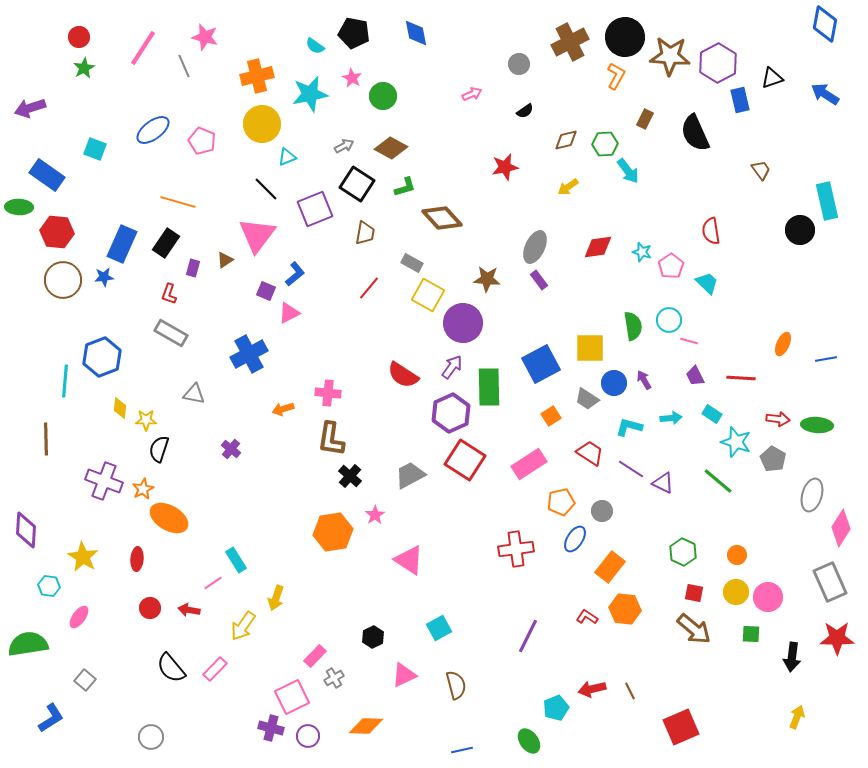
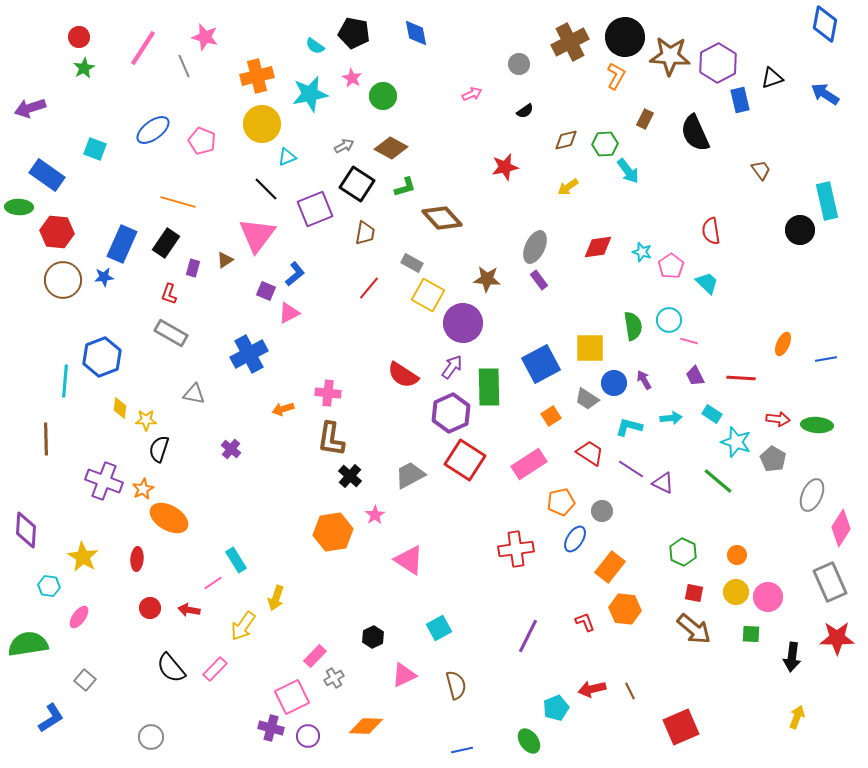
gray ellipse at (812, 495): rotated 8 degrees clockwise
red L-shape at (587, 617): moved 2 px left, 5 px down; rotated 35 degrees clockwise
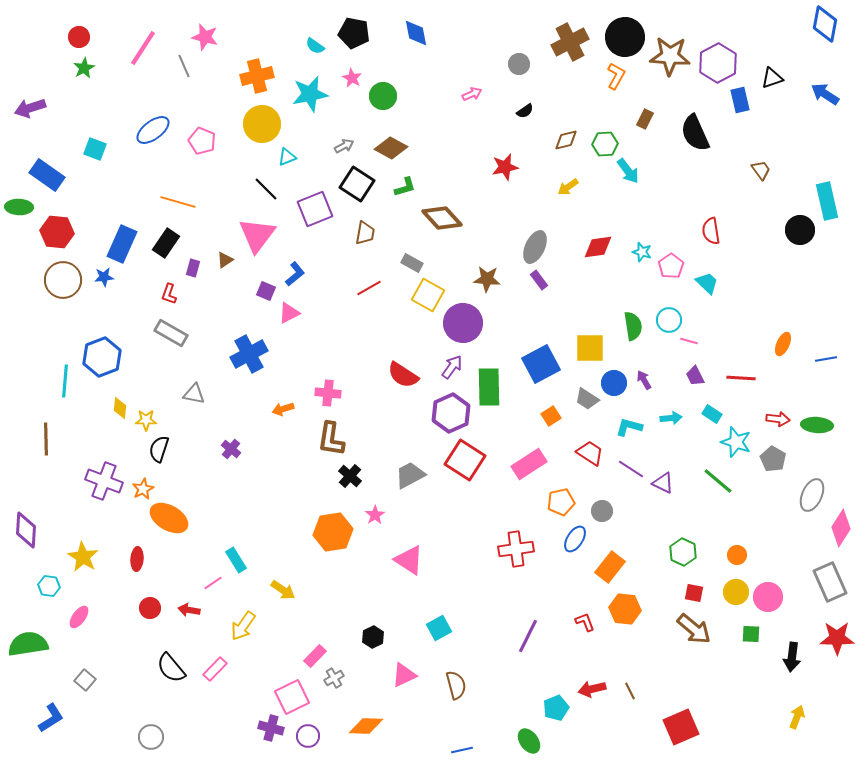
red line at (369, 288): rotated 20 degrees clockwise
yellow arrow at (276, 598): moved 7 px right, 8 px up; rotated 75 degrees counterclockwise
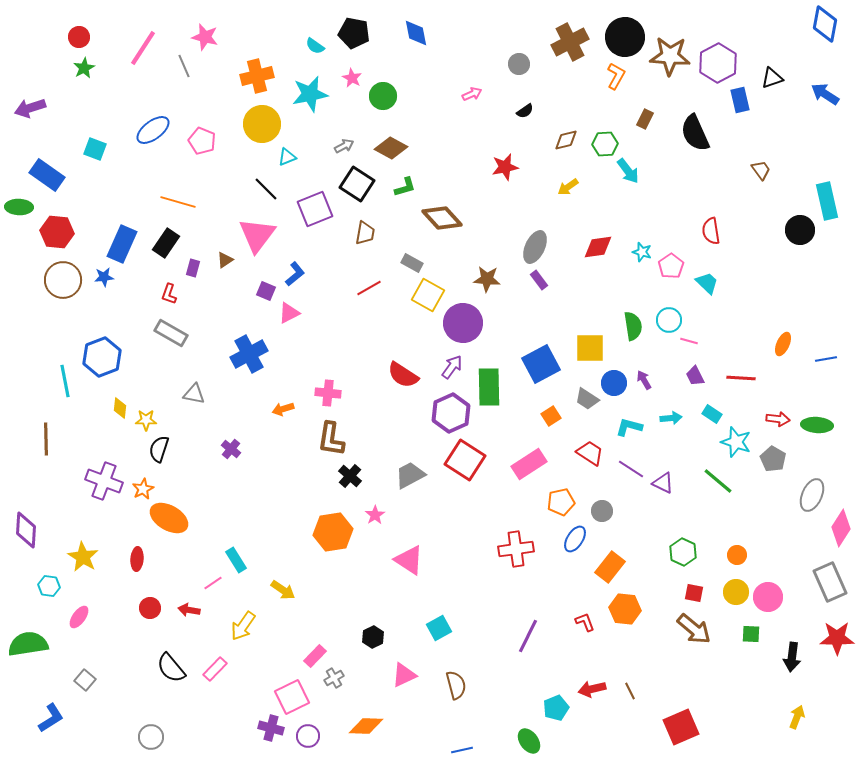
cyan line at (65, 381): rotated 16 degrees counterclockwise
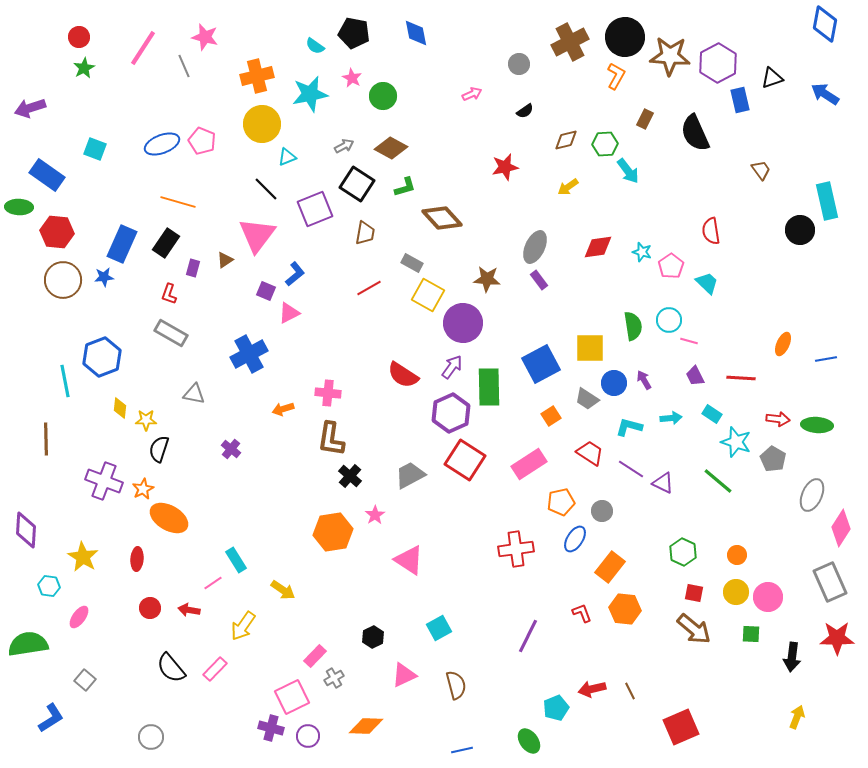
blue ellipse at (153, 130): moved 9 px right, 14 px down; rotated 16 degrees clockwise
red L-shape at (585, 622): moved 3 px left, 9 px up
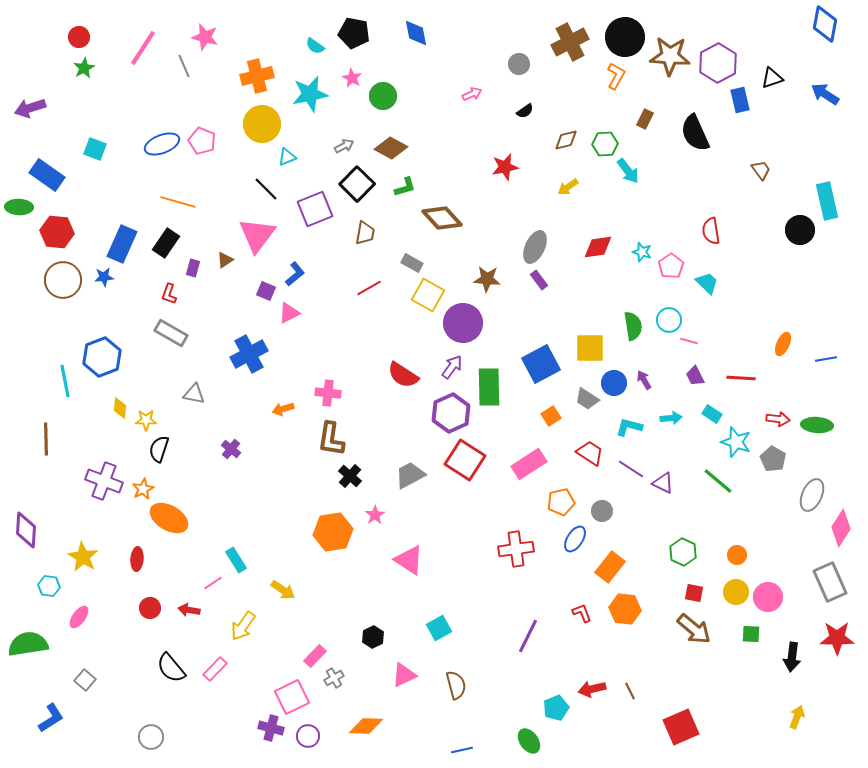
black square at (357, 184): rotated 12 degrees clockwise
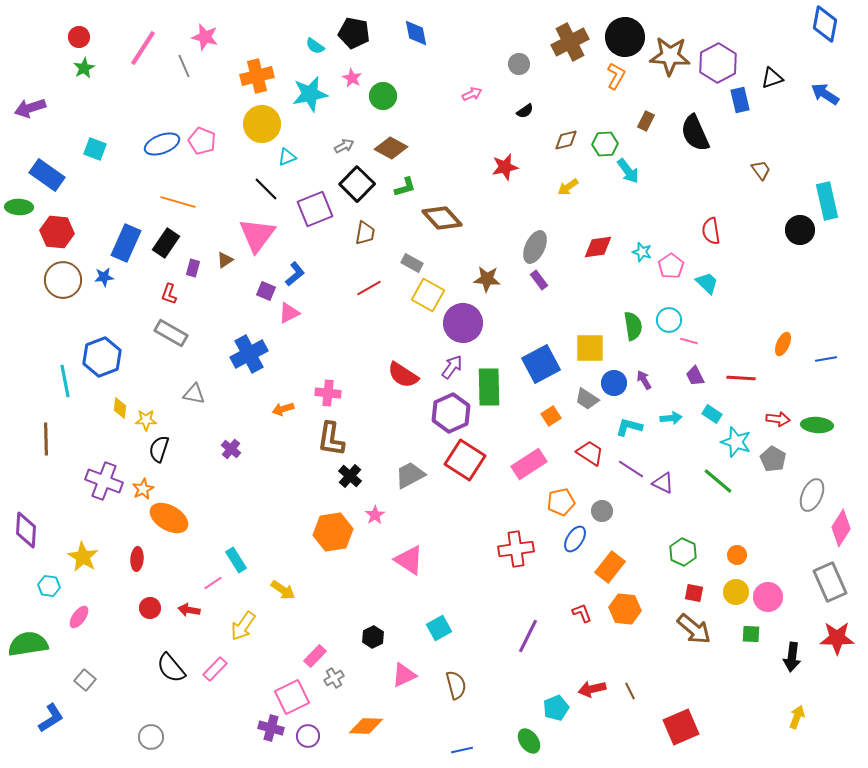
brown rectangle at (645, 119): moved 1 px right, 2 px down
blue rectangle at (122, 244): moved 4 px right, 1 px up
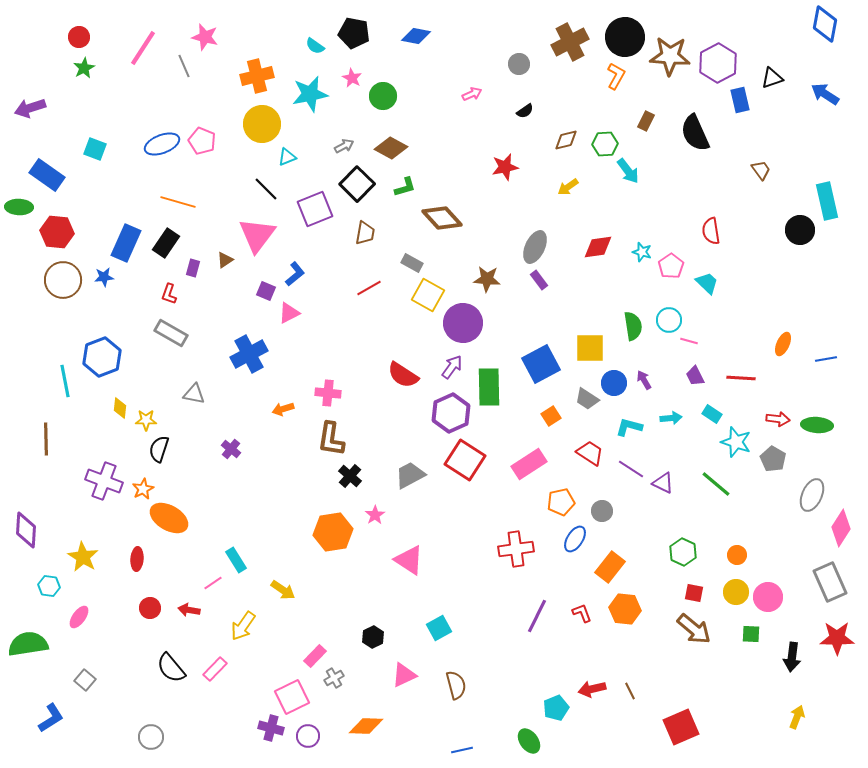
blue diamond at (416, 33): moved 3 px down; rotated 68 degrees counterclockwise
green line at (718, 481): moved 2 px left, 3 px down
purple line at (528, 636): moved 9 px right, 20 px up
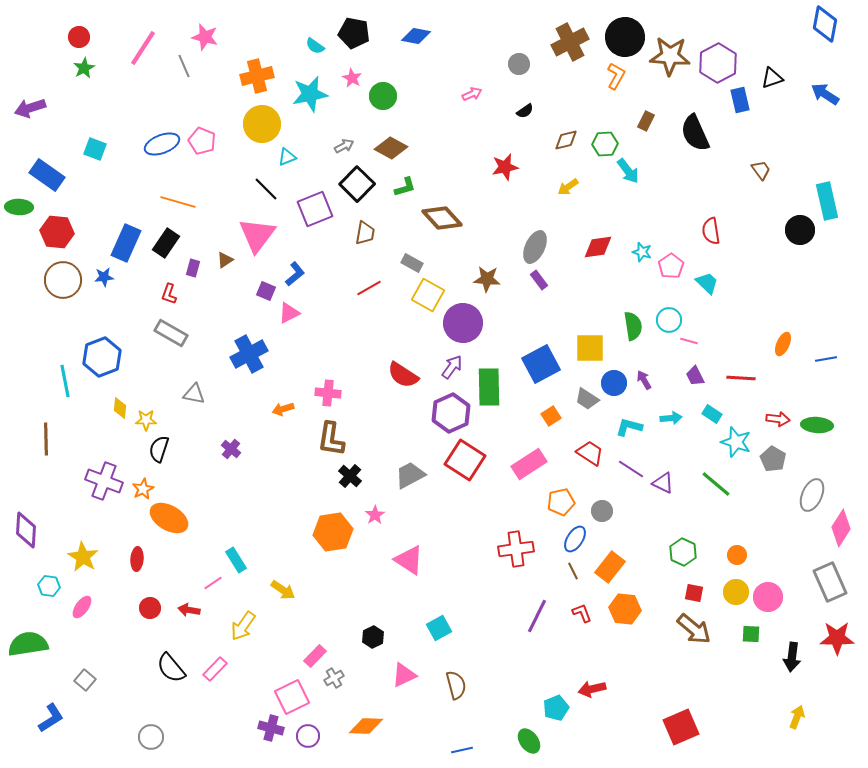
pink ellipse at (79, 617): moved 3 px right, 10 px up
brown line at (630, 691): moved 57 px left, 120 px up
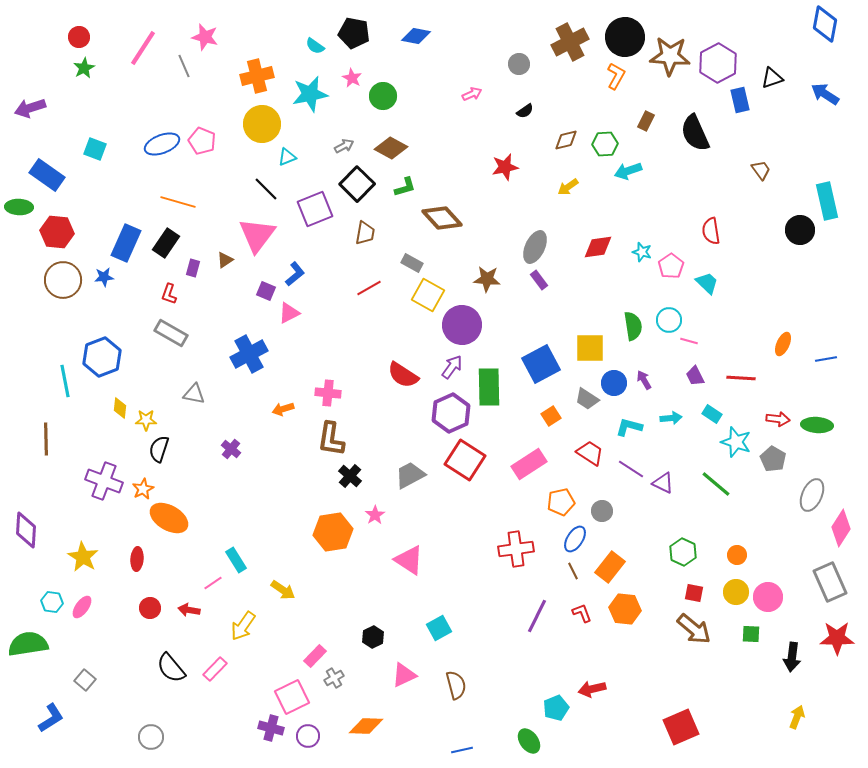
cyan arrow at (628, 171): rotated 108 degrees clockwise
purple circle at (463, 323): moved 1 px left, 2 px down
cyan hexagon at (49, 586): moved 3 px right, 16 px down
